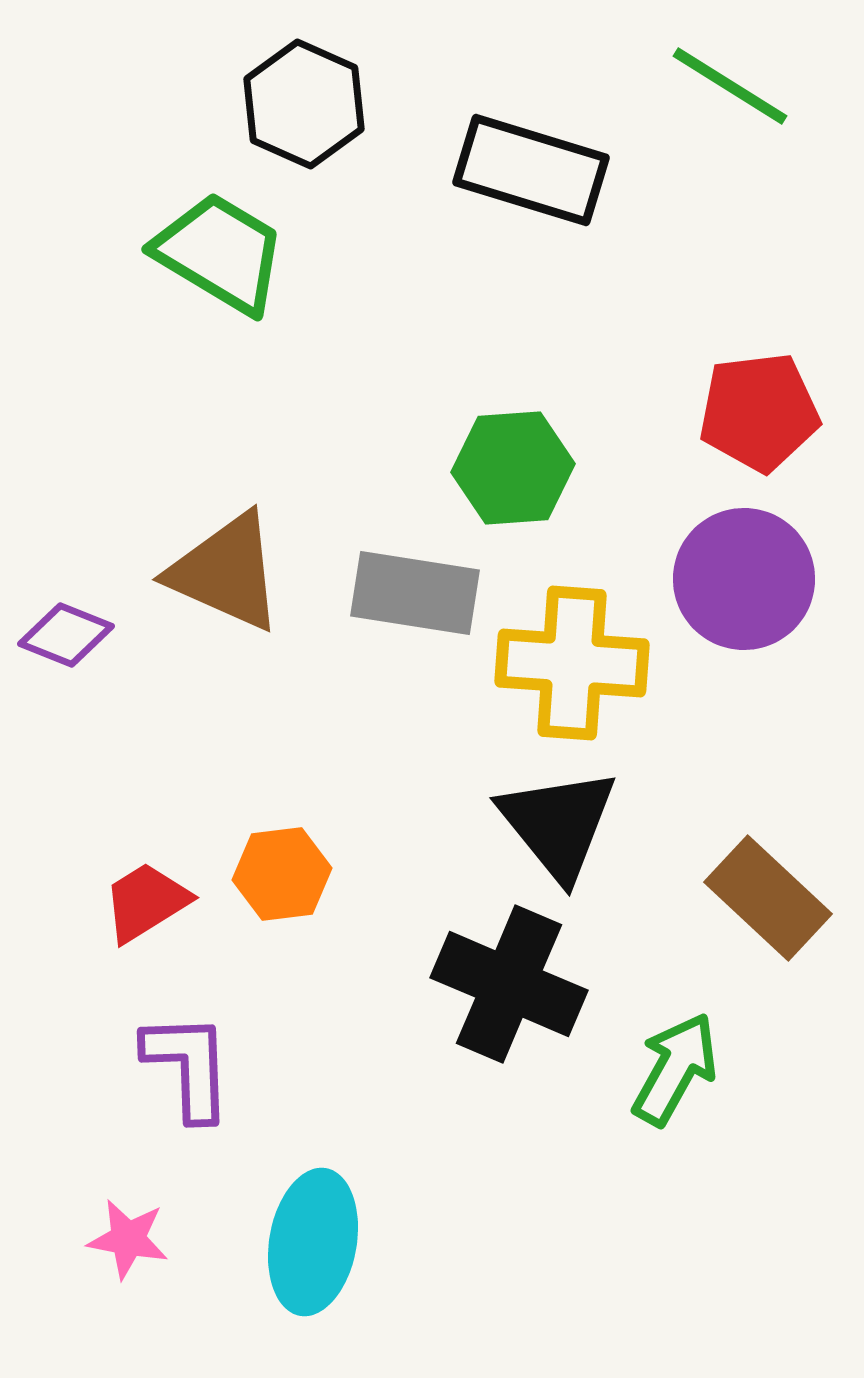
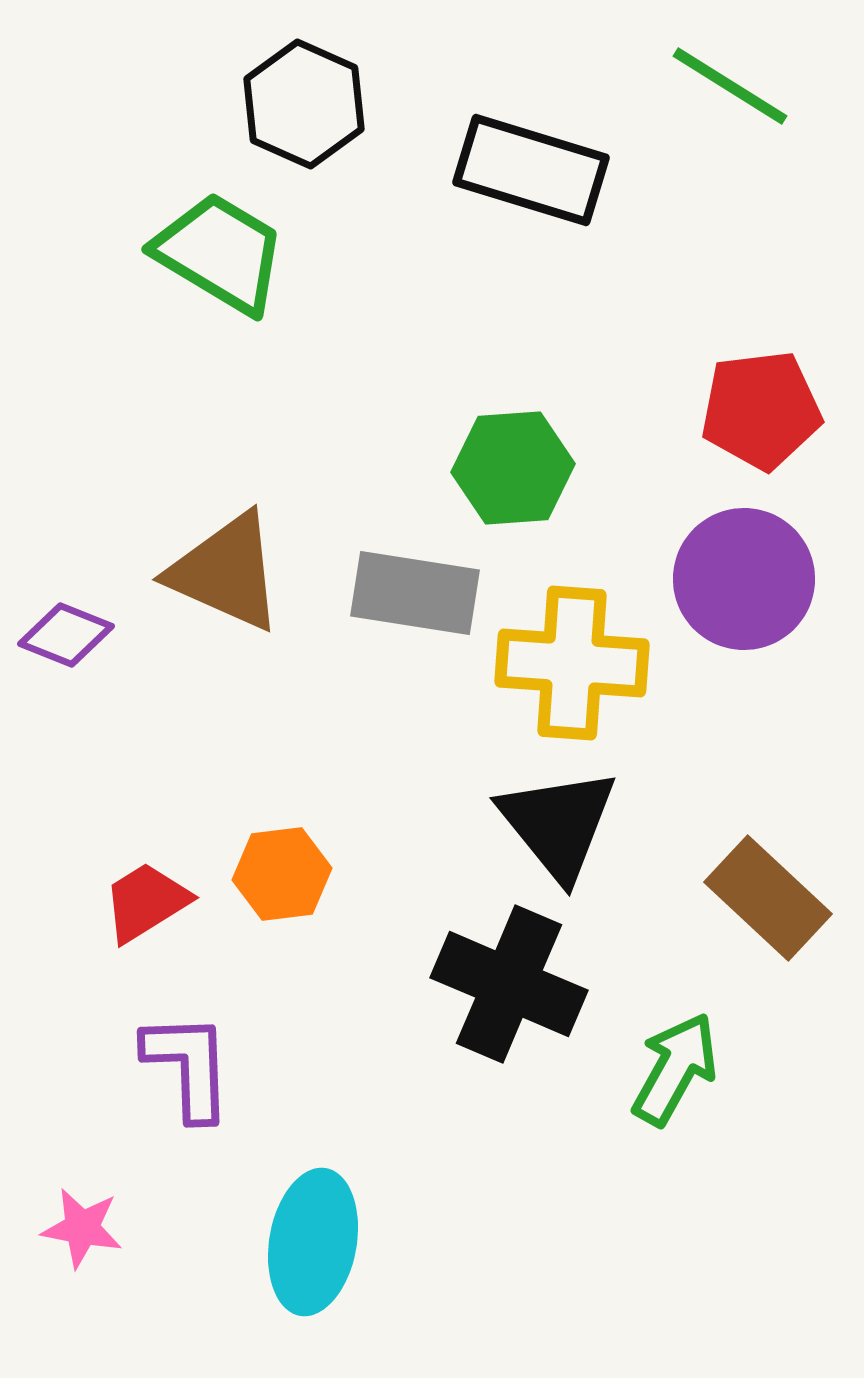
red pentagon: moved 2 px right, 2 px up
pink star: moved 46 px left, 11 px up
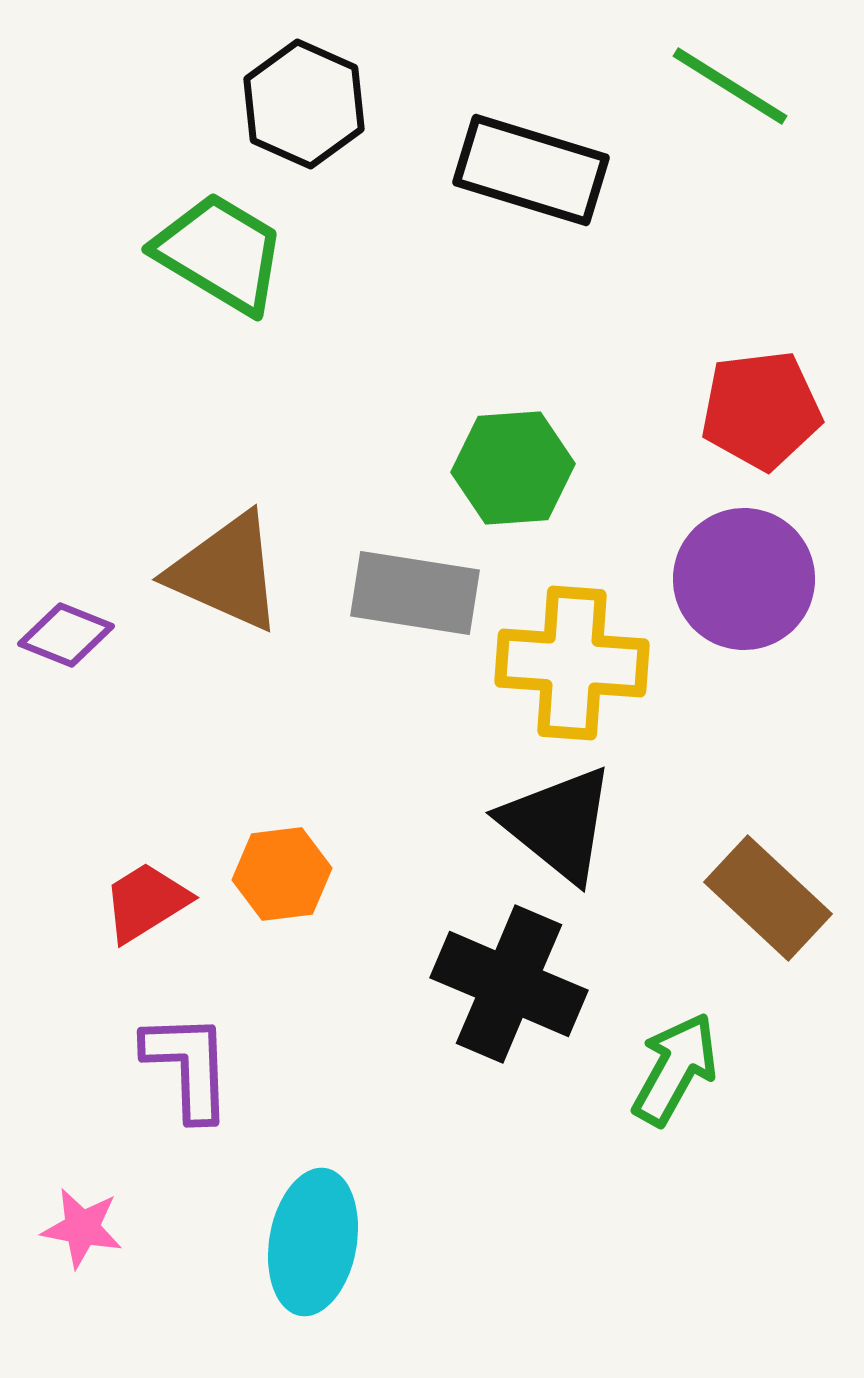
black triangle: rotated 12 degrees counterclockwise
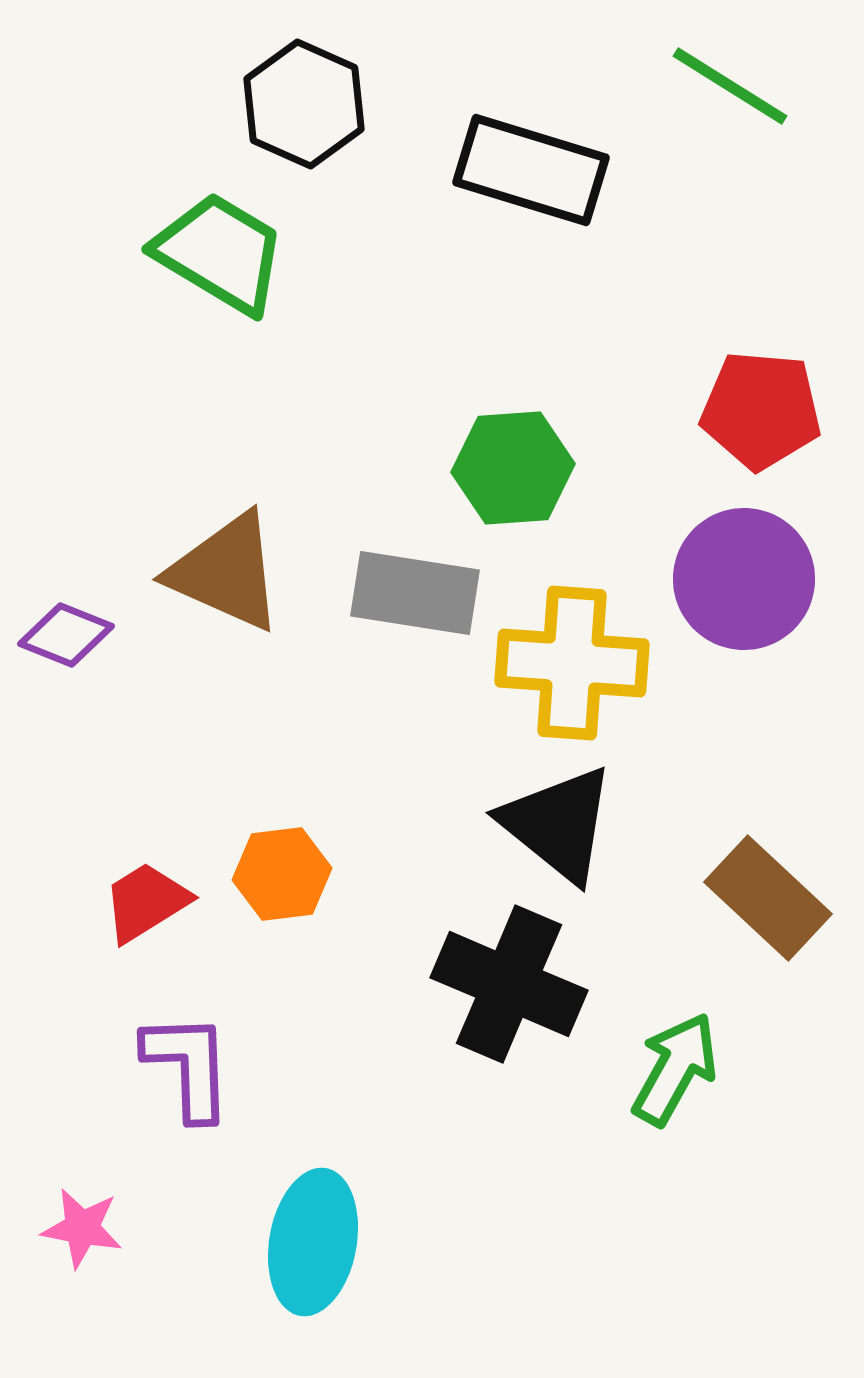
red pentagon: rotated 12 degrees clockwise
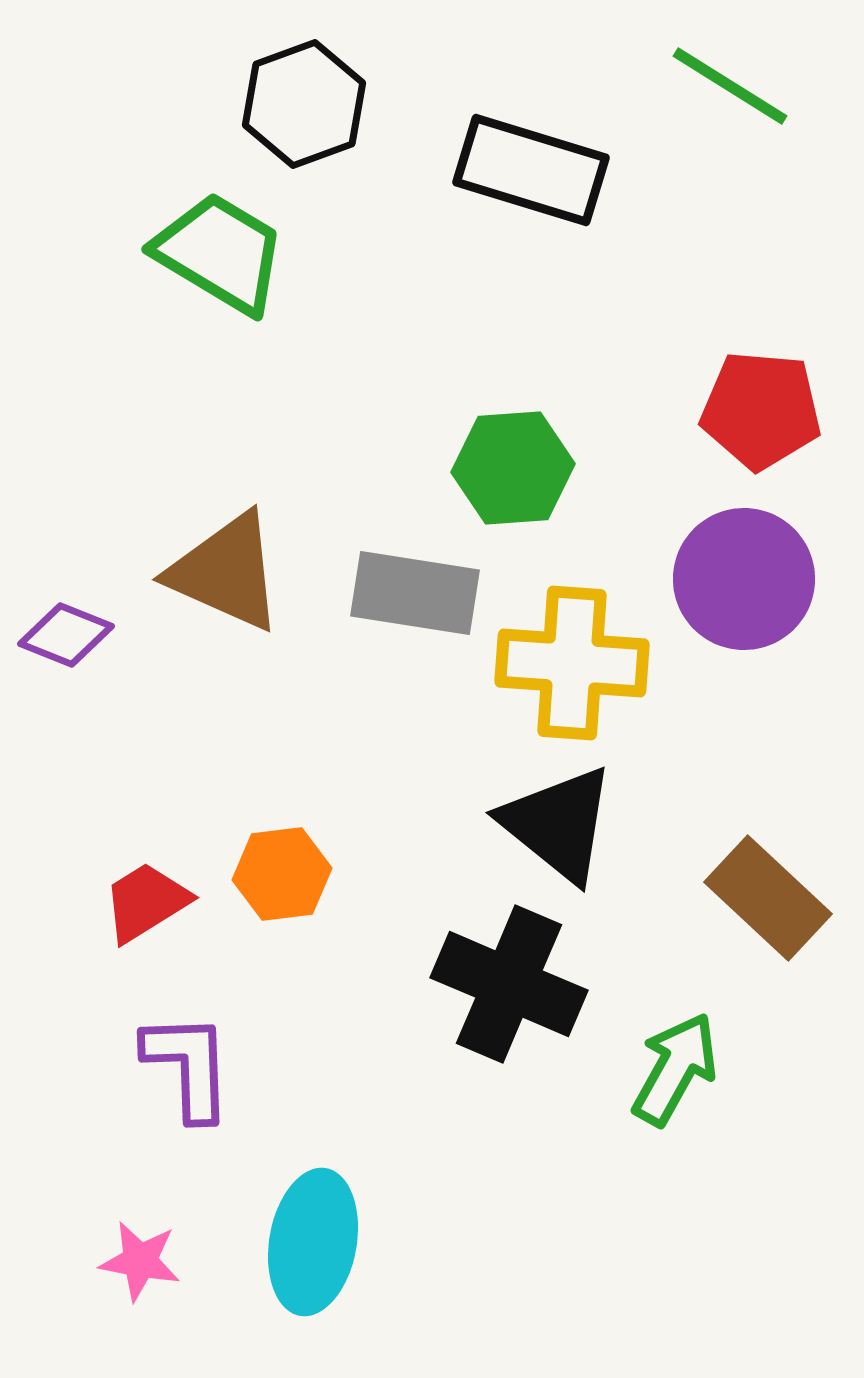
black hexagon: rotated 16 degrees clockwise
pink star: moved 58 px right, 33 px down
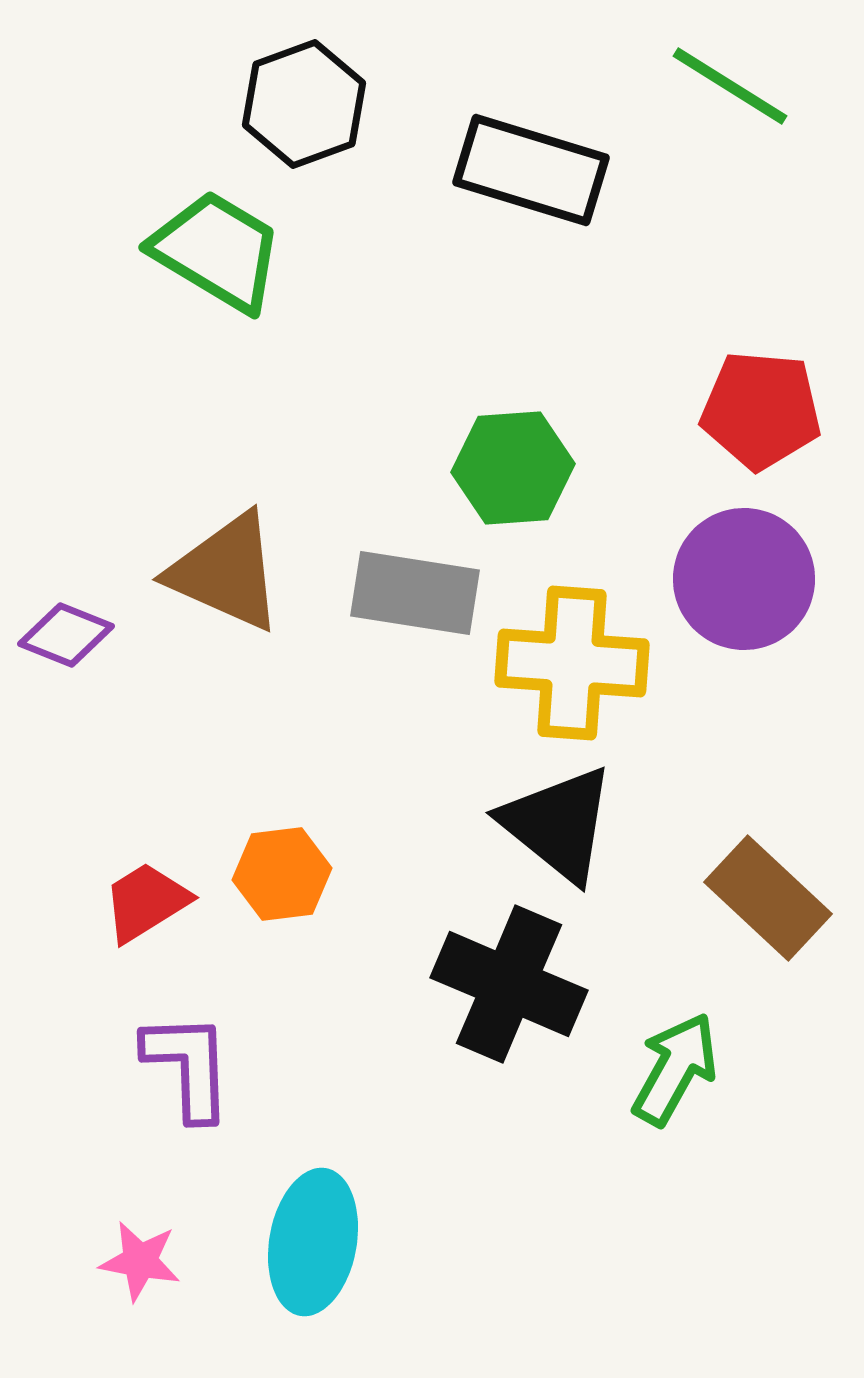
green trapezoid: moved 3 px left, 2 px up
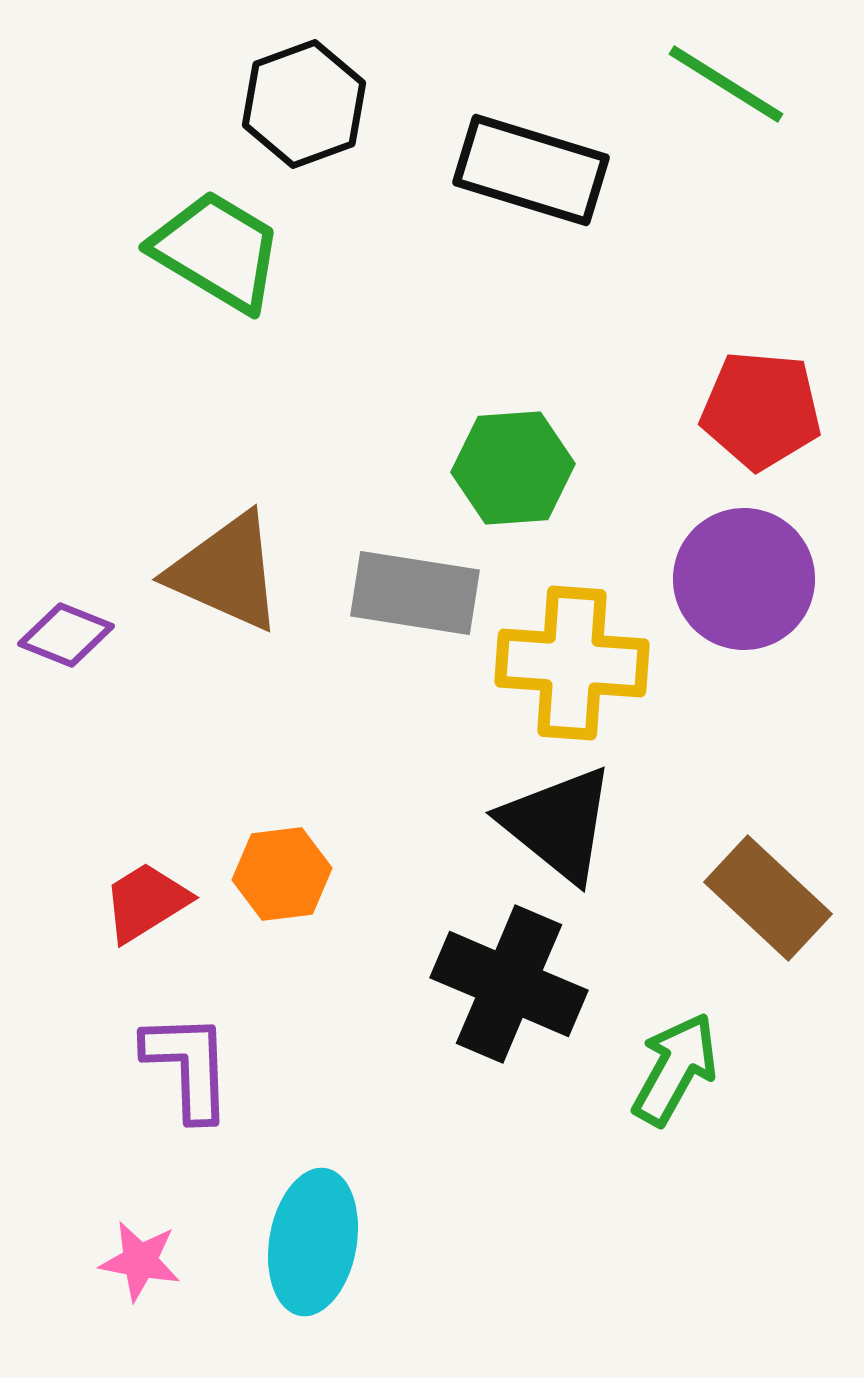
green line: moved 4 px left, 2 px up
